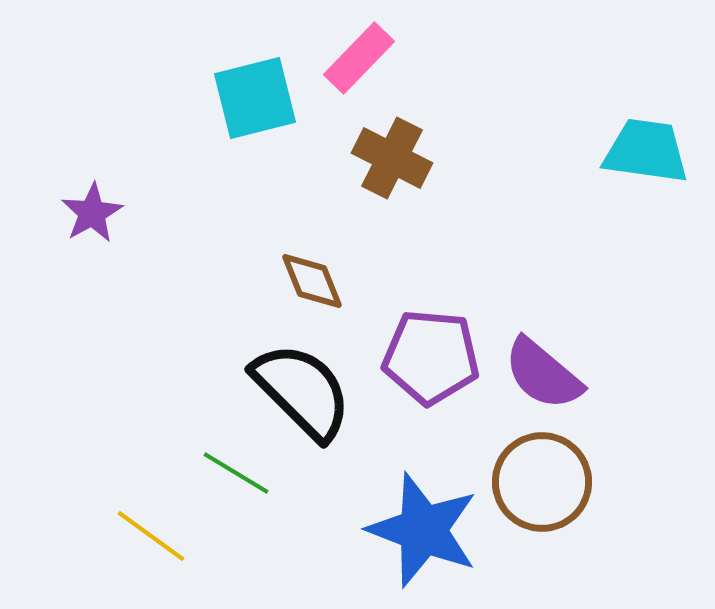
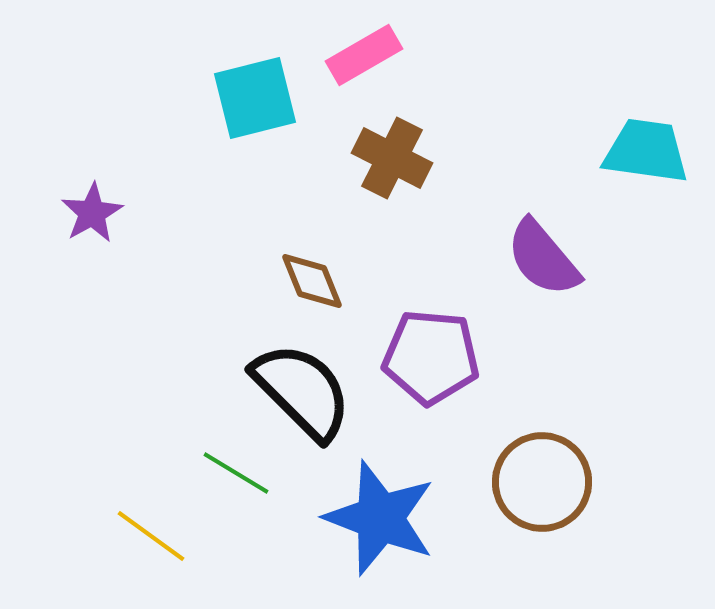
pink rectangle: moved 5 px right, 3 px up; rotated 16 degrees clockwise
purple semicircle: moved 116 px up; rotated 10 degrees clockwise
blue star: moved 43 px left, 12 px up
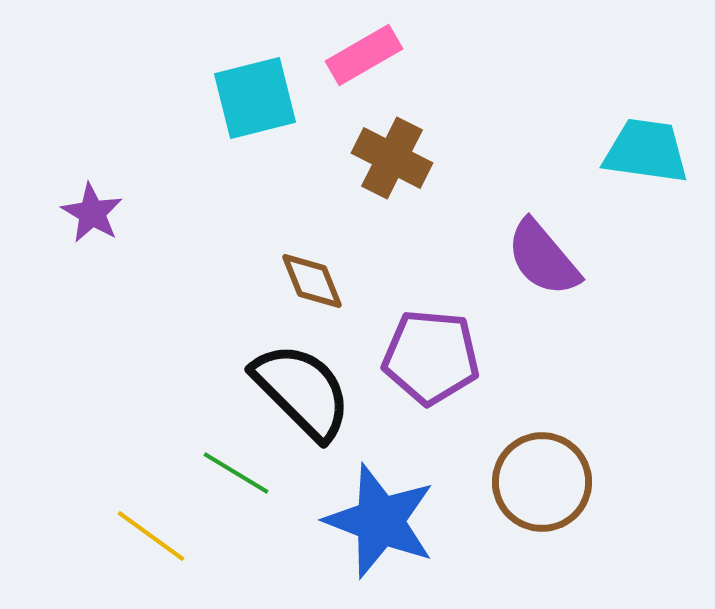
purple star: rotated 12 degrees counterclockwise
blue star: moved 3 px down
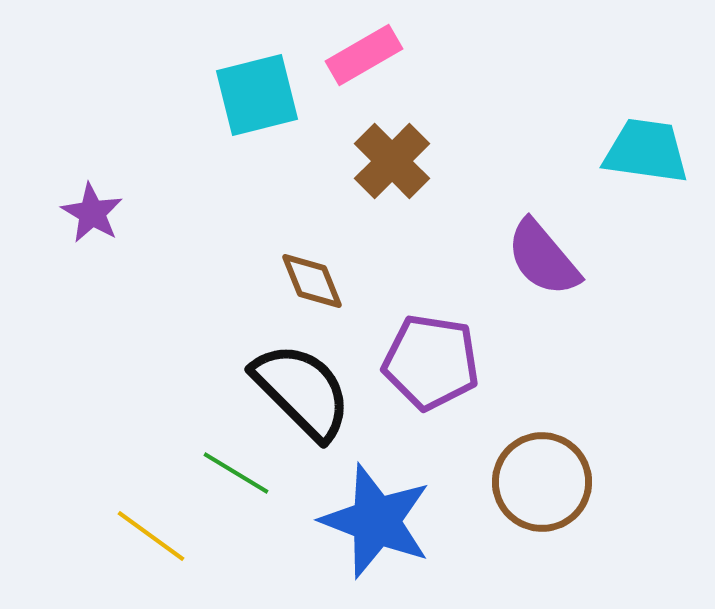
cyan square: moved 2 px right, 3 px up
brown cross: moved 3 px down; rotated 18 degrees clockwise
purple pentagon: moved 5 px down; rotated 4 degrees clockwise
blue star: moved 4 px left
